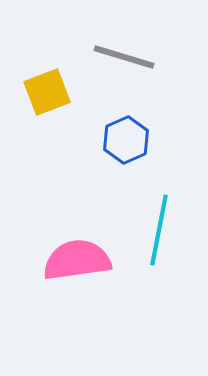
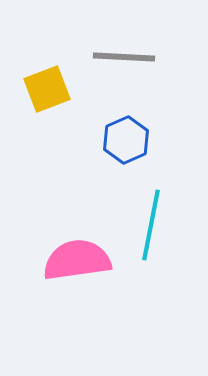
gray line: rotated 14 degrees counterclockwise
yellow square: moved 3 px up
cyan line: moved 8 px left, 5 px up
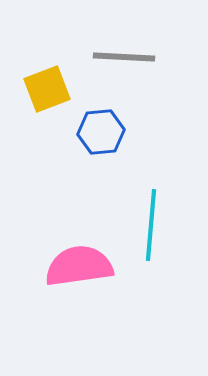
blue hexagon: moved 25 px left, 8 px up; rotated 18 degrees clockwise
cyan line: rotated 6 degrees counterclockwise
pink semicircle: moved 2 px right, 6 px down
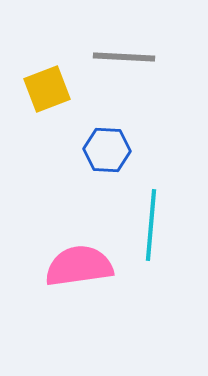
blue hexagon: moved 6 px right, 18 px down; rotated 9 degrees clockwise
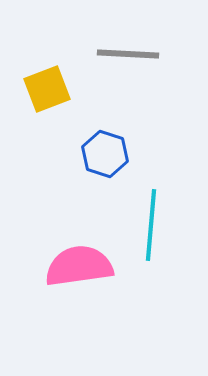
gray line: moved 4 px right, 3 px up
blue hexagon: moved 2 px left, 4 px down; rotated 15 degrees clockwise
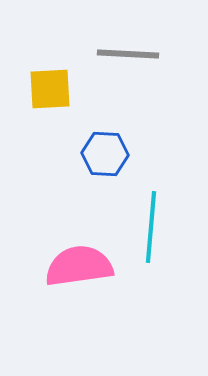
yellow square: moved 3 px right; rotated 18 degrees clockwise
blue hexagon: rotated 15 degrees counterclockwise
cyan line: moved 2 px down
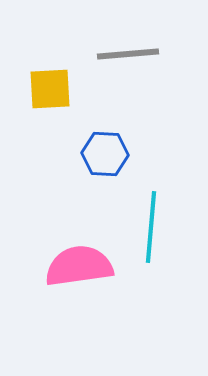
gray line: rotated 8 degrees counterclockwise
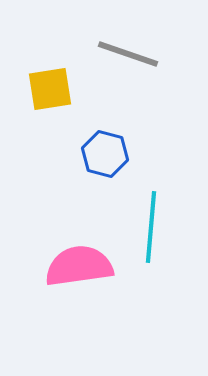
gray line: rotated 24 degrees clockwise
yellow square: rotated 6 degrees counterclockwise
blue hexagon: rotated 12 degrees clockwise
